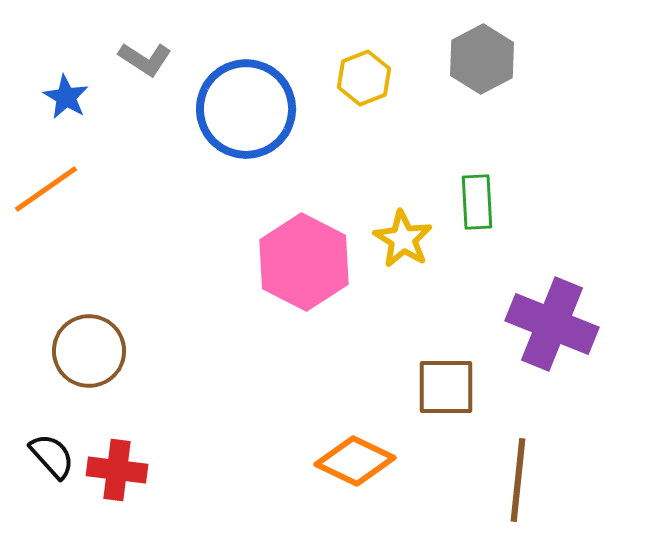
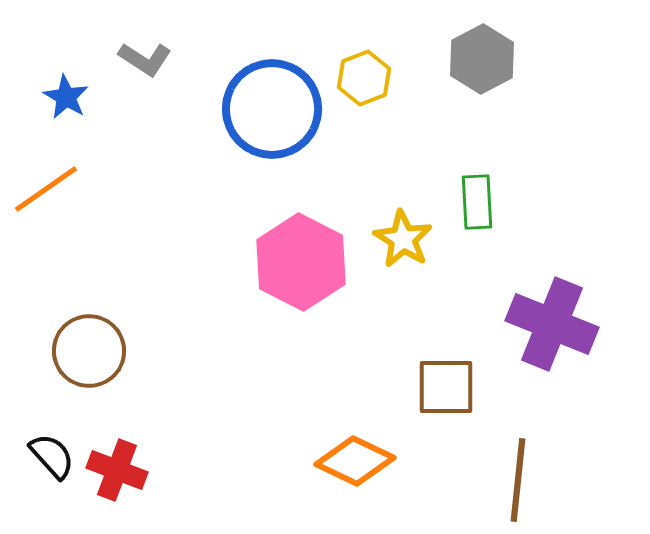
blue circle: moved 26 px right
pink hexagon: moved 3 px left
red cross: rotated 14 degrees clockwise
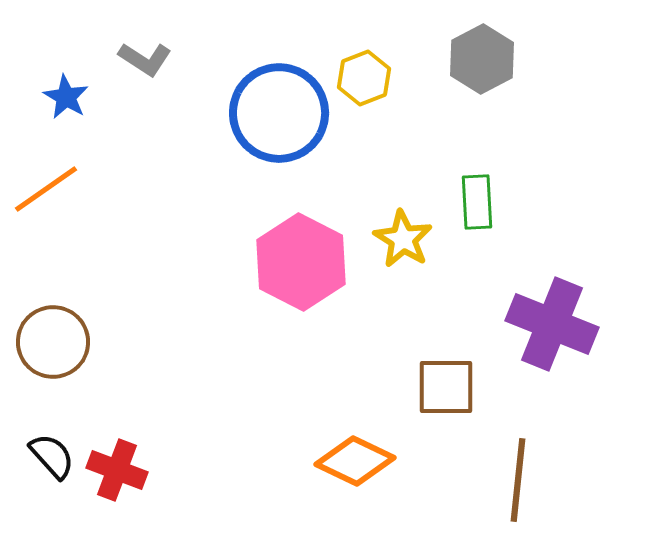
blue circle: moved 7 px right, 4 px down
brown circle: moved 36 px left, 9 px up
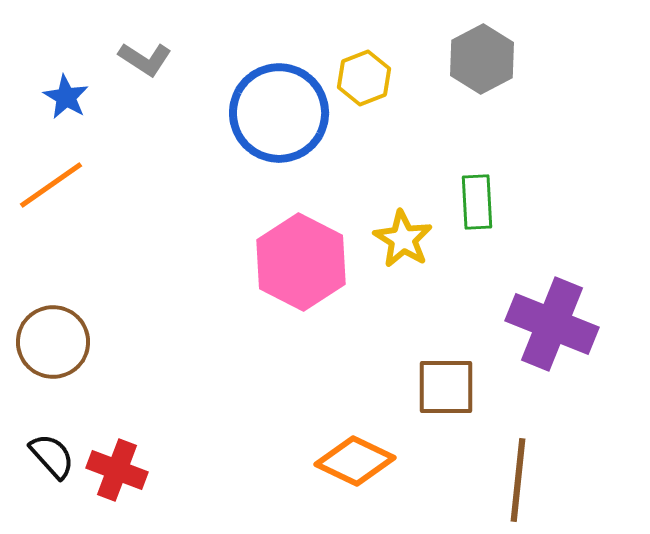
orange line: moved 5 px right, 4 px up
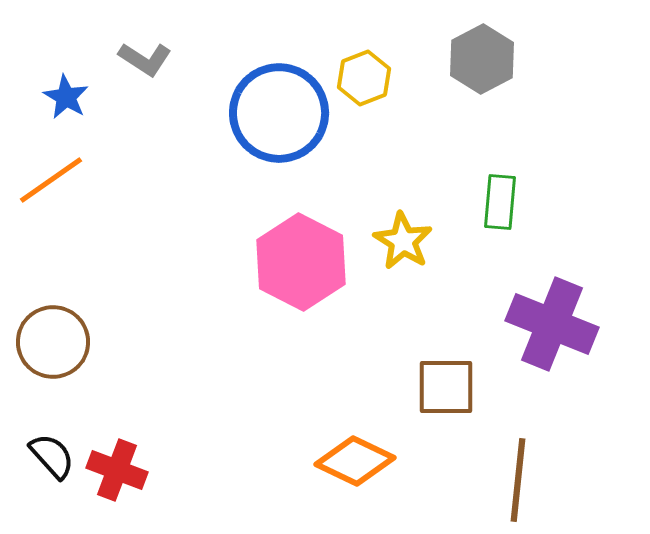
orange line: moved 5 px up
green rectangle: moved 23 px right; rotated 8 degrees clockwise
yellow star: moved 2 px down
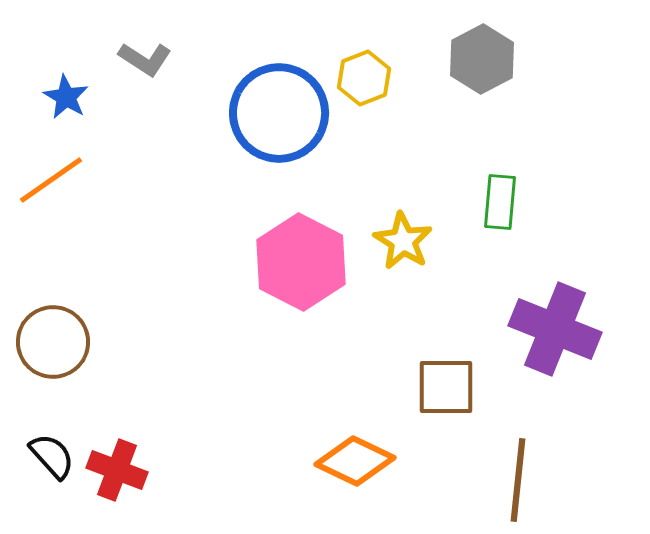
purple cross: moved 3 px right, 5 px down
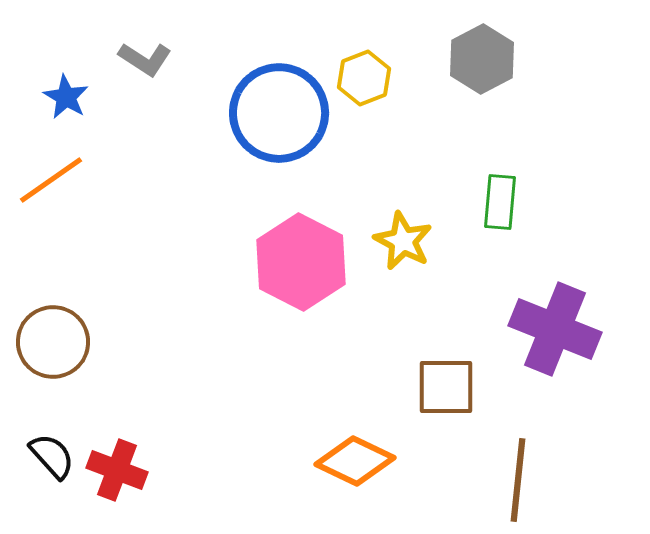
yellow star: rotated 4 degrees counterclockwise
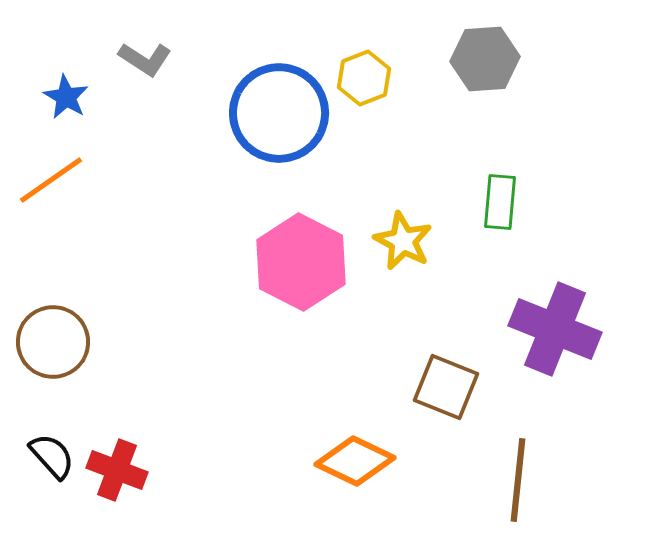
gray hexagon: moved 3 px right; rotated 24 degrees clockwise
brown square: rotated 22 degrees clockwise
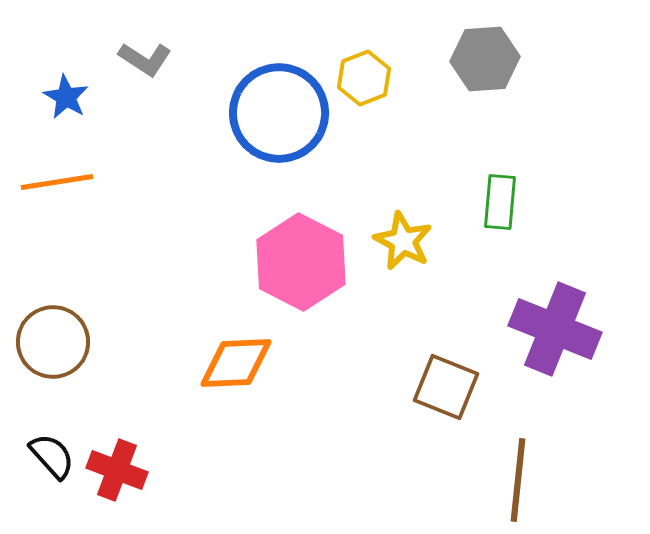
orange line: moved 6 px right, 2 px down; rotated 26 degrees clockwise
orange diamond: moved 119 px left, 98 px up; rotated 28 degrees counterclockwise
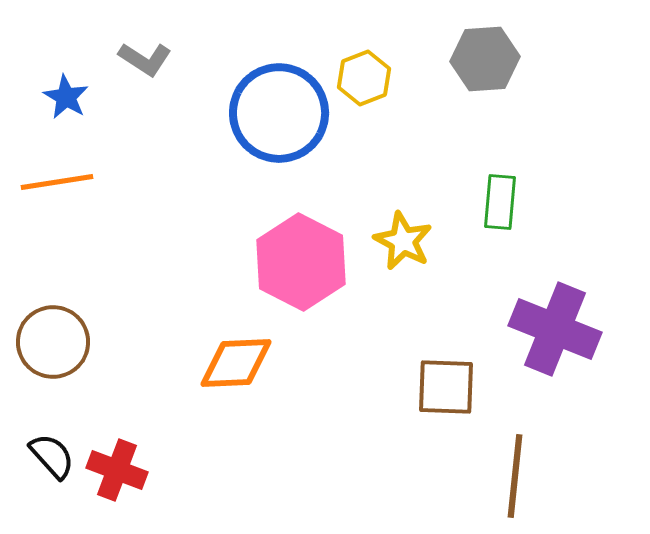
brown square: rotated 20 degrees counterclockwise
brown line: moved 3 px left, 4 px up
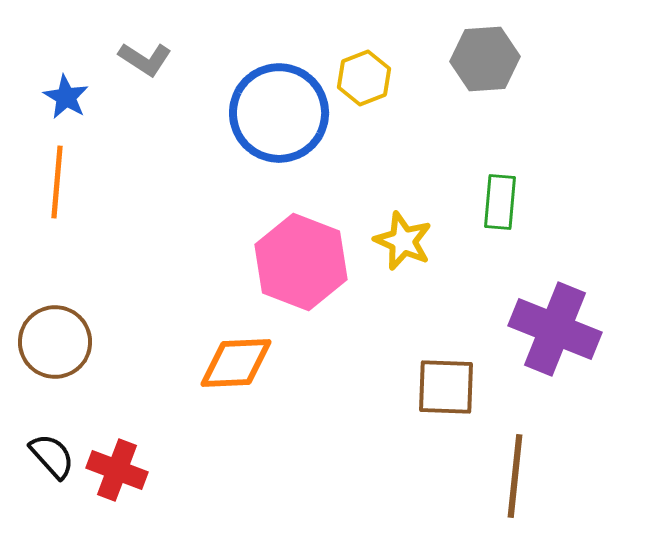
orange line: rotated 76 degrees counterclockwise
yellow star: rotated 4 degrees counterclockwise
pink hexagon: rotated 6 degrees counterclockwise
brown circle: moved 2 px right
